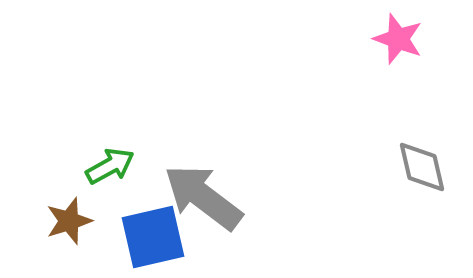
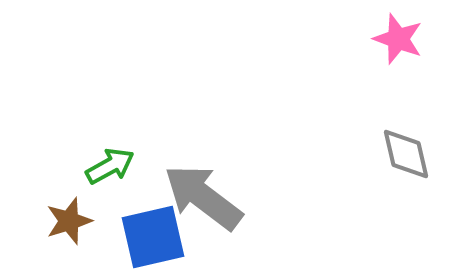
gray diamond: moved 16 px left, 13 px up
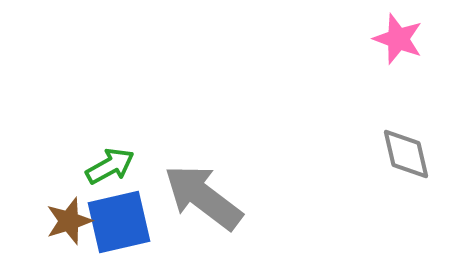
blue square: moved 34 px left, 15 px up
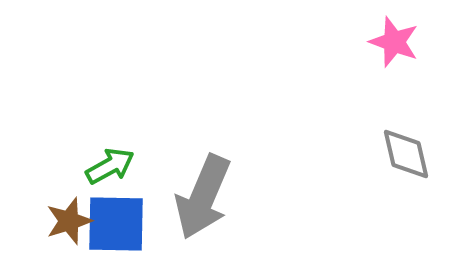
pink star: moved 4 px left, 3 px down
gray arrow: rotated 104 degrees counterclockwise
blue square: moved 3 px left, 2 px down; rotated 14 degrees clockwise
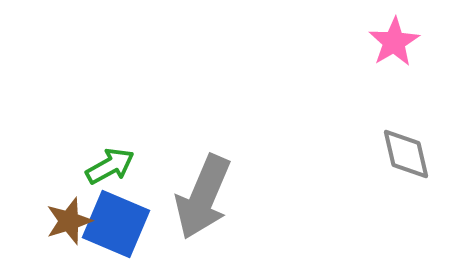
pink star: rotated 21 degrees clockwise
blue square: rotated 22 degrees clockwise
